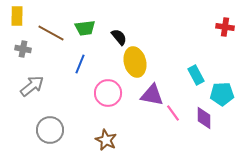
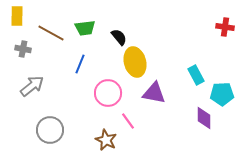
purple triangle: moved 2 px right, 2 px up
pink line: moved 45 px left, 8 px down
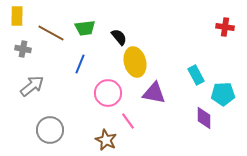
cyan pentagon: moved 1 px right
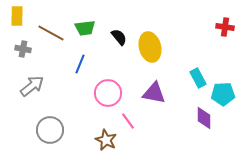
yellow ellipse: moved 15 px right, 15 px up
cyan rectangle: moved 2 px right, 3 px down
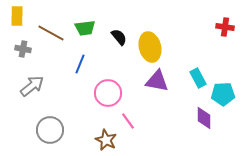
purple triangle: moved 3 px right, 12 px up
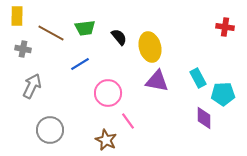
blue line: rotated 36 degrees clockwise
gray arrow: rotated 25 degrees counterclockwise
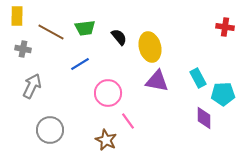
brown line: moved 1 px up
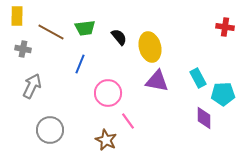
blue line: rotated 36 degrees counterclockwise
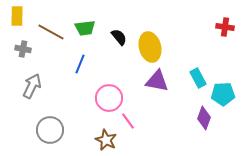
pink circle: moved 1 px right, 5 px down
purple diamond: rotated 20 degrees clockwise
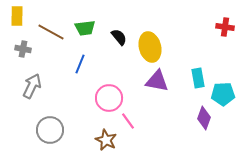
cyan rectangle: rotated 18 degrees clockwise
